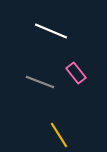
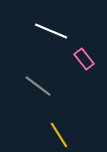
pink rectangle: moved 8 px right, 14 px up
gray line: moved 2 px left, 4 px down; rotated 16 degrees clockwise
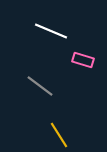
pink rectangle: moved 1 px left, 1 px down; rotated 35 degrees counterclockwise
gray line: moved 2 px right
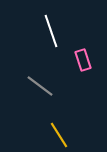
white line: rotated 48 degrees clockwise
pink rectangle: rotated 55 degrees clockwise
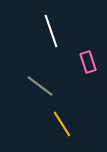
pink rectangle: moved 5 px right, 2 px down
yellow line: moved 3 px right, 11 px up
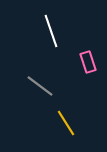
yellow line: moved 4 px right, 1 px up
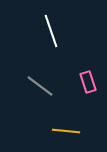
pink rectangle: moved 20 px down
yellow line: moved 8 px down; rotated 52 degrees counterclockwise
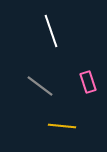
yellow line: moved 4 px left, 5 px up
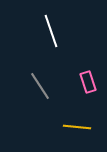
gray line: rotated 20 degrees clockwise
yellow line: moved 15 px right, 1 px down
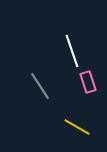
white line: moved 21 px right, 20 px down
yellow line: rotated 24 degrees clockwise
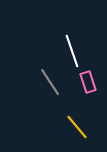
gray line: moved 10 px right, 4 px up
yellow line: rotated 20 degrees clockwise
